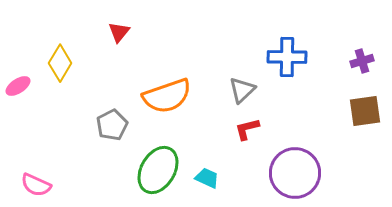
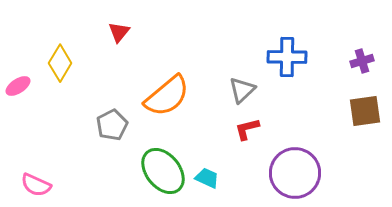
orange semicircle: rotated 21 degrees counterclockwise
green ellipse: moved 5 px right, 1 px down; rotated 69 degrees counterclockwise
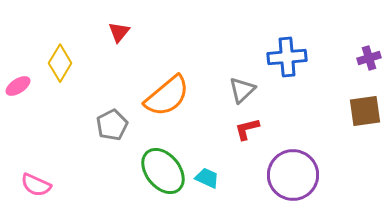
blue cross: rotated 6 degrees counterclockwise
purple cross: moved 7 px right, 3 px up
purple circle: moved 2 px left, 2 px down
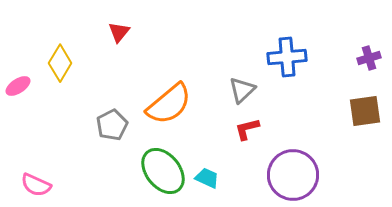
orange semicircle: moved 2 px right, 8 px down
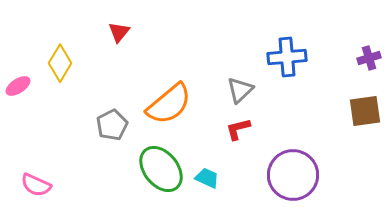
gray triangle: moved 2 px left
red L-shape: moved 9 px left
green ellipse: moved 2 px left, 2 px up
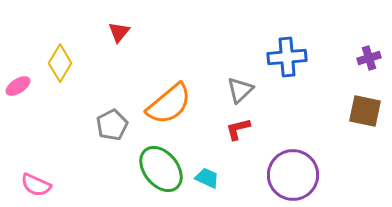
brown square: rotated 20 degrees clockwise
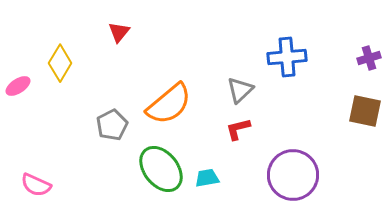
cyan trapezoid: rotated 35 degrees counterclockwise
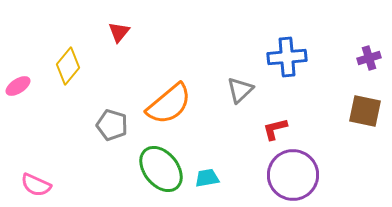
yellow diamond: moved 8 px right, 3 px down; rotated 9 degrees clockwise
gray pentagon: rotated 28 degrees counterclockwise
red L-shape: moved 37 px right
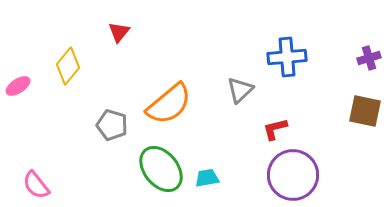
pink semicircle: rotated 28 degrees clockwise
